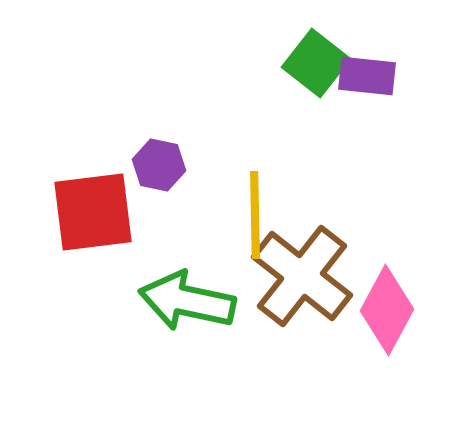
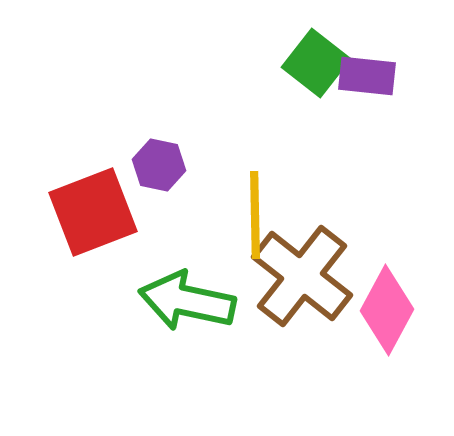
red square: rotated 14 degrees counterclockwise
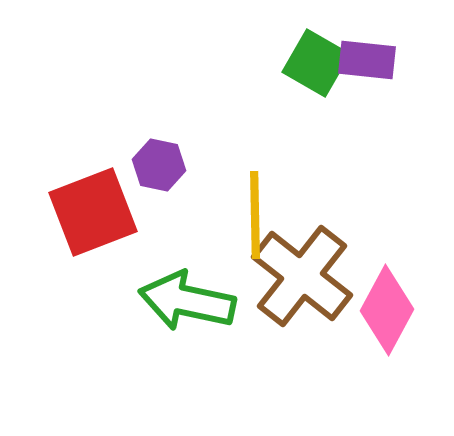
green square: rotated 8 degrees counterclockwise
purple rectangle: moved 16 px up
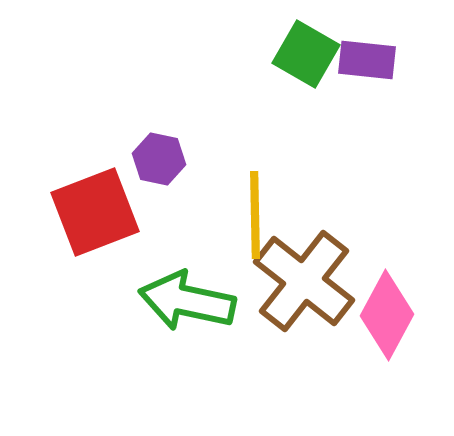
green square: moved 10 px left, 9 px up
purple hexagon: moved 6 px up
red square: moved 2 px right
brown cross: moved 2 px right, 5 px down
pink diamond: moved 5 px down
